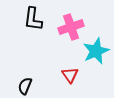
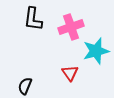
cyan star: rotated 8 degrees clockwise
red triangle: moved 2 px up
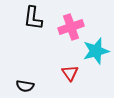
black L-shape: moved 1 px up
black semicircle: rotated 102 degrees counterclockwise
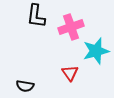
black L-shape: moved 3 px right, 2 px up
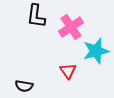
pink cross: rotated 15 degrees counterclockwise
red triangle: moved 2 px left, 2 px up
black semicircle: moved 1 px left
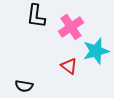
red triangle: moved 1 px right, 5 px up; rotated 18 degrees counterclockwise
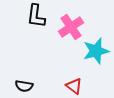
red triangle: moved 5 px right, 20 px down
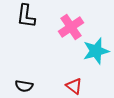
black L-shape: moved 10 px left
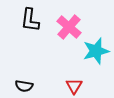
black L-shape: moved 4 px right, 4 px down
pink cross: moved 2 px left; rotated 15 degrees counterclockwise
red triangle: rotated 24 degrees clockwise
